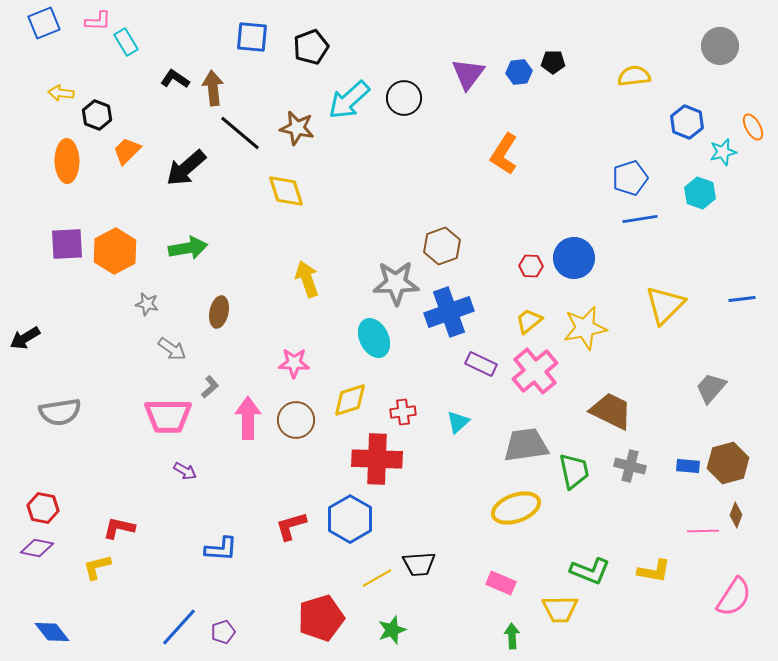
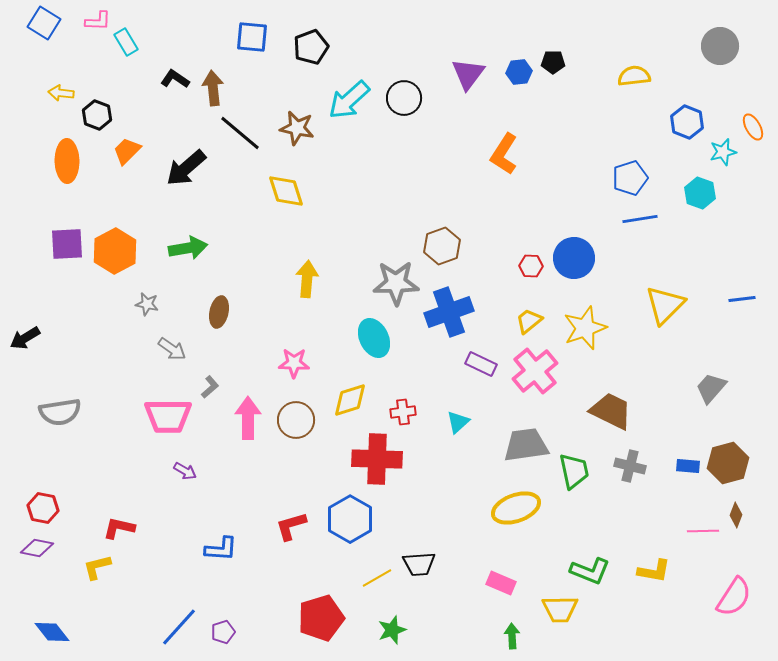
blue square at (44, 23): rotated 36 degrees counterclockwise
yellow arrow at (307, 279): rotated 24 degrees clockwise
yellow star at (585, 328): rotated 9 degrees counterclockwise
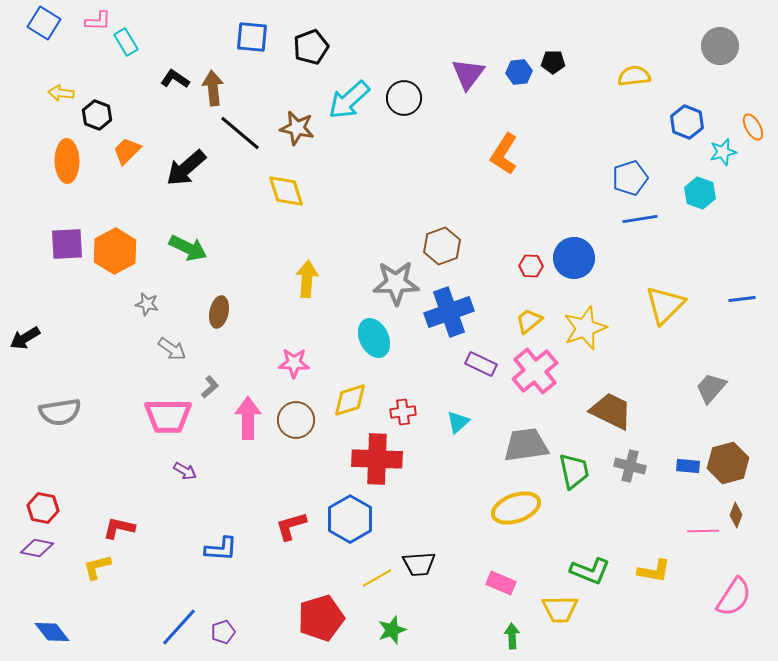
green arrow at (188, 248): rotated 36 degrees clockwise
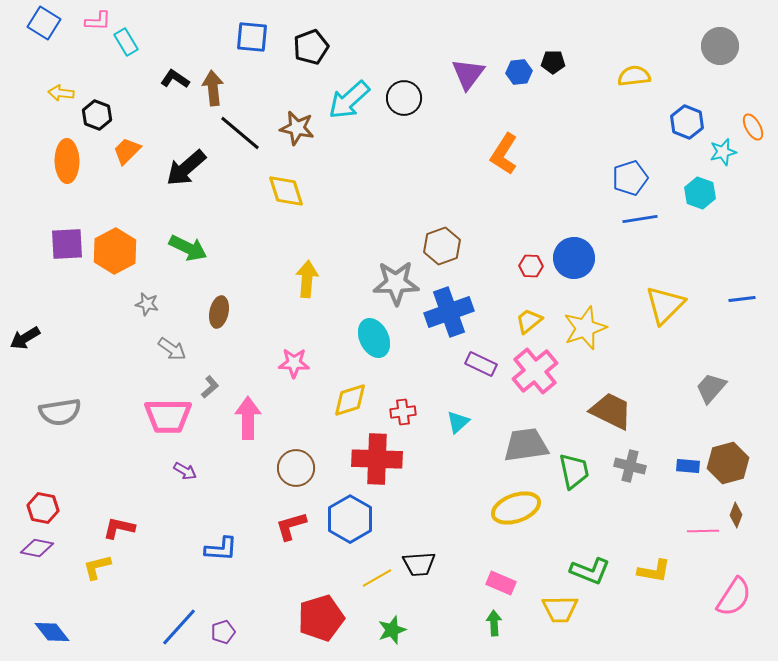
brown circle at (296, 420): moved 48 px down
green arrow at (512, 636): moved 18 px left, 13 px up
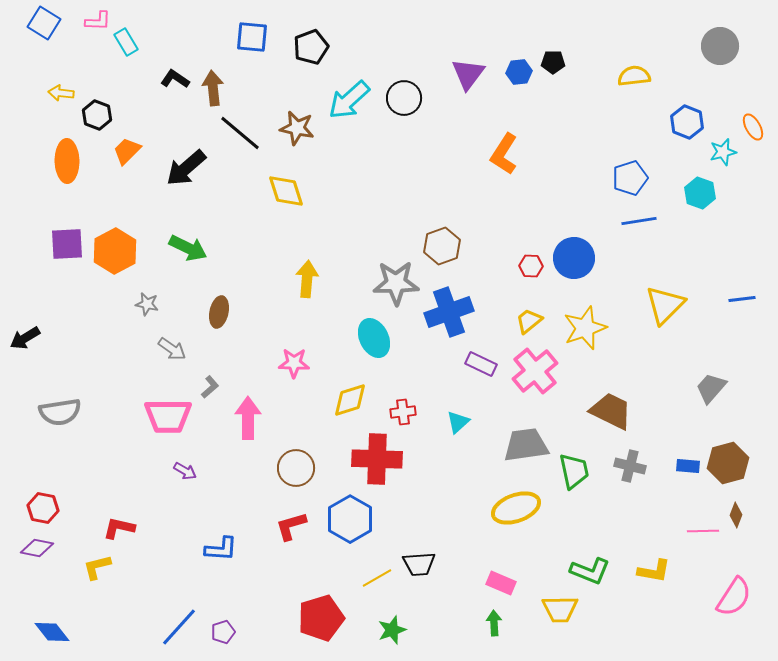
blue line at (640, 219): moved 1 px left, 2 px down
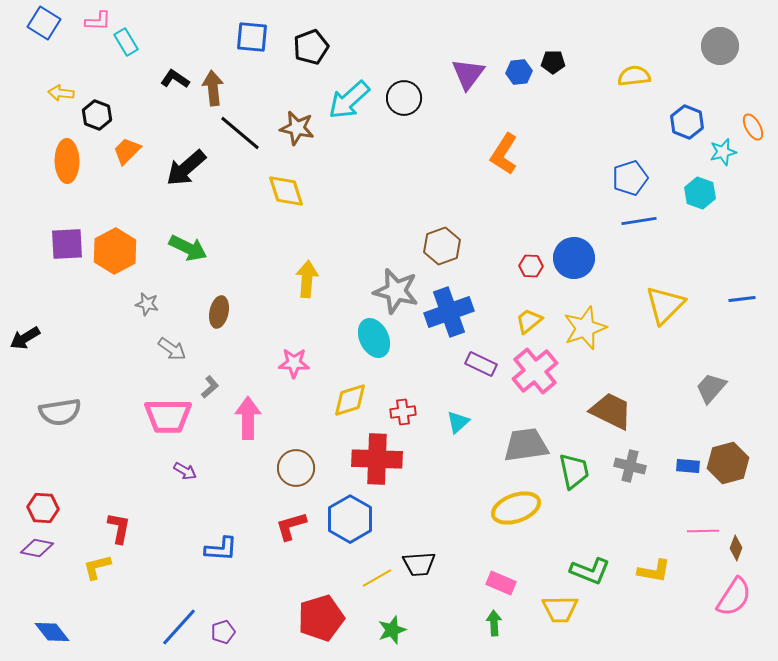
gray star at (396, 283): moved 8 px down; rotated 15 degrees clockwise
red hexagon at (43, 508): rotated 8 degrees counterclockwise
brown diamond at (736, 515): moved 33 px down
red L-shape at (119, 528): rotated 88 degrees clockwise
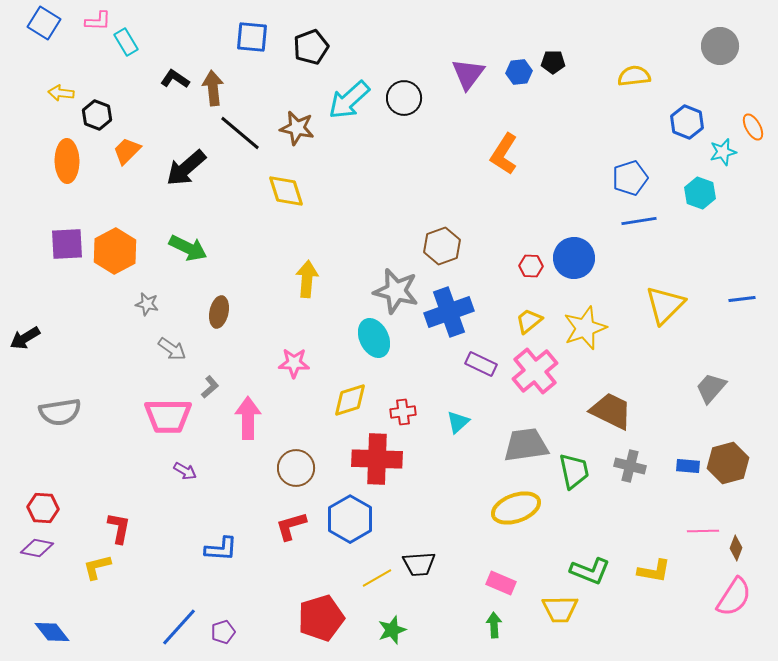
green arrow at (494, 623): moved 2 px down
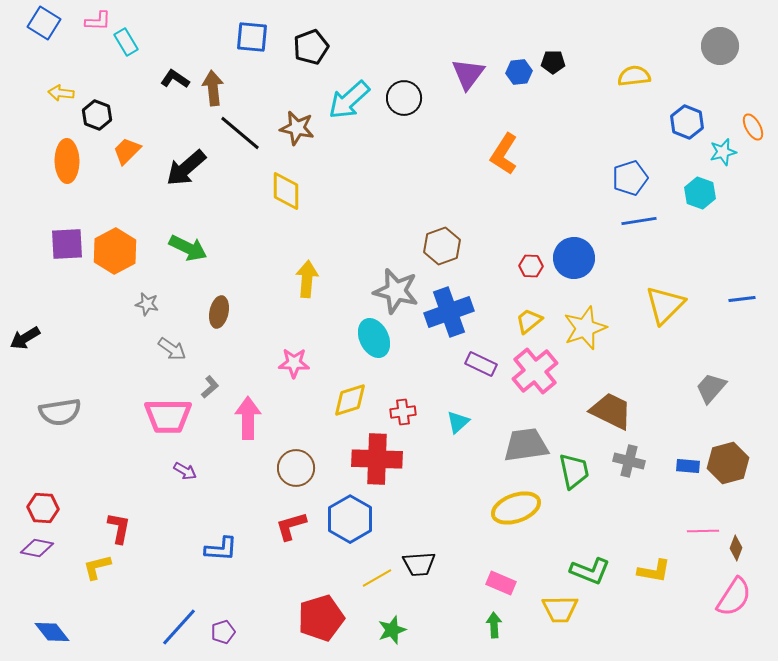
yellow diamond at (286, 191): rotated 18 degrees clockwise
gray cross at (630, 466): moved 1 px left, 5 px up
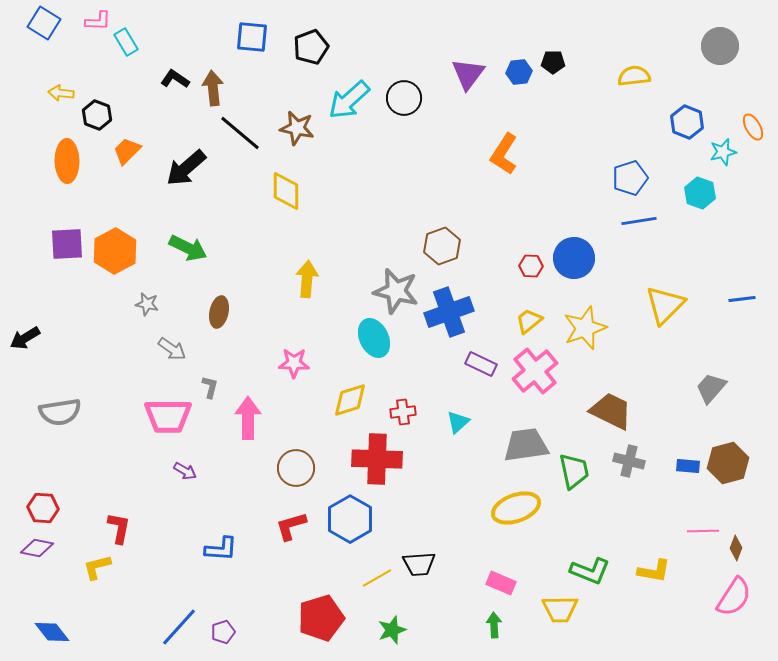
gray L-shape at (210, 387): rotated 35 degrees counterclockwise
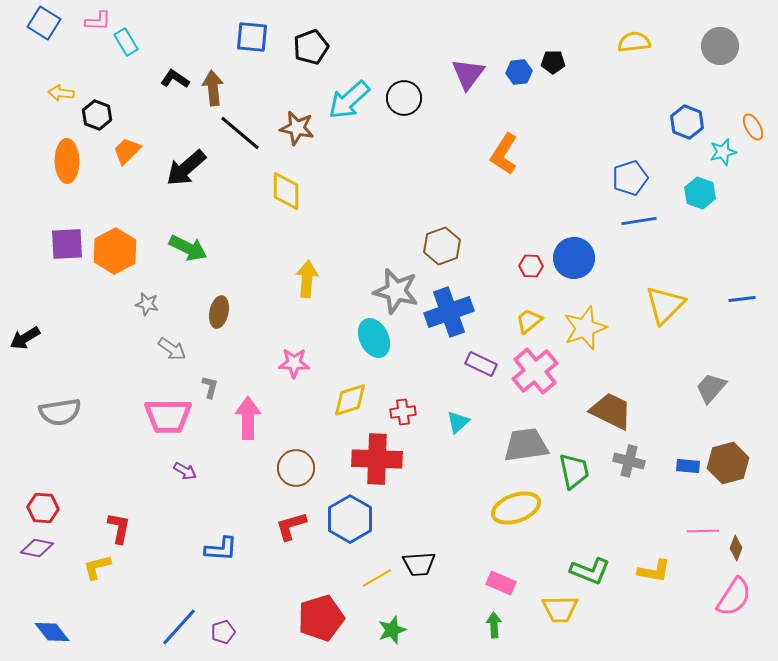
yellow semicircle at (634, 76): moved 34 px up
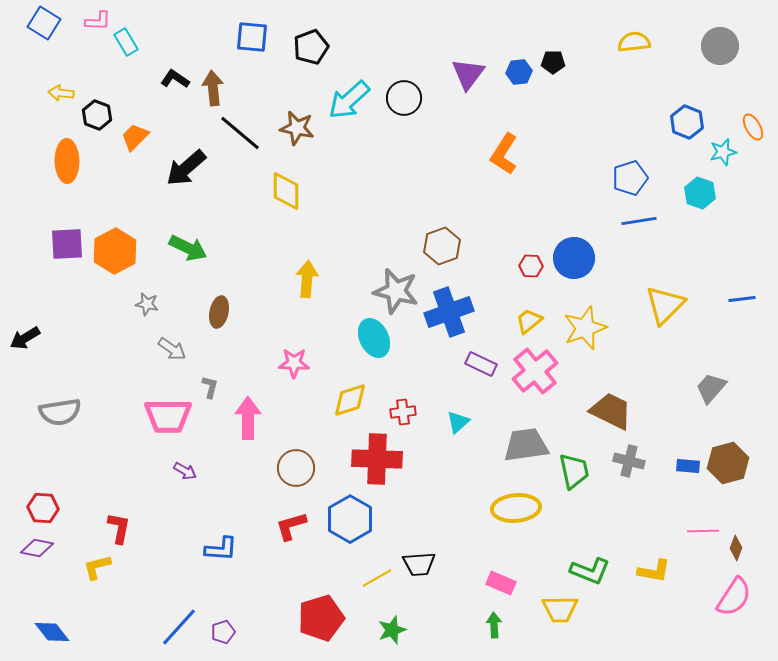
orange trapezoid at (127, 151): moved 8 px right, 14 px up
yellow ellipse at (516, 508): rotated 15 degrees clockwise
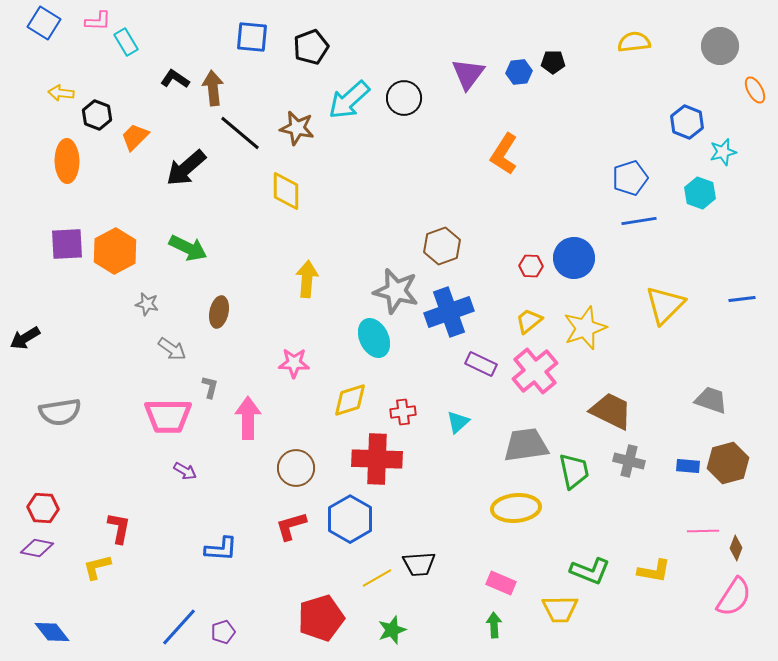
orange ellipse at (753, 127): moved 2 px right, 37 px up
gray trapezoid at (711, 388): moved 12 px down; rotated 68 degrees clockwise
